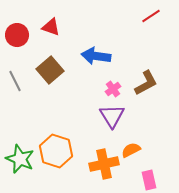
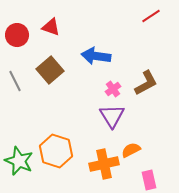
green star: moved 1 px left, 2 px down
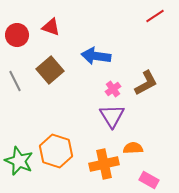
red line: moved 4 px right
orange semicircle: moved 2 px right, 2 px up; rotated 24 degrees clockwise
pink rectangle: rotated 48 degrees counterclockwise
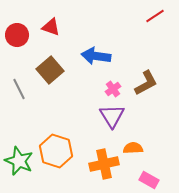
gray line: moved 4 px right, 8 px down
